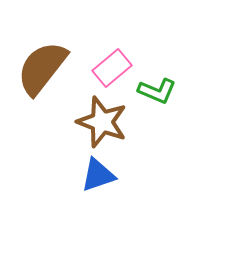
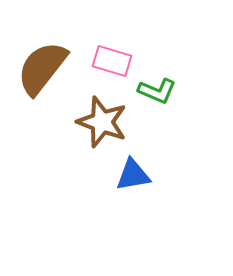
pink rectangle: moved 7 px up; rotated 57 degrees clockwise
blue triangle: moved 35 px right; rotated 9 degrees clockwise
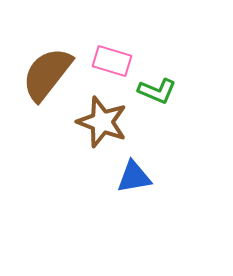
brown semicircle: moved 5 px right, 6 px down
blue triangle: moved 1 px right, 2 px down
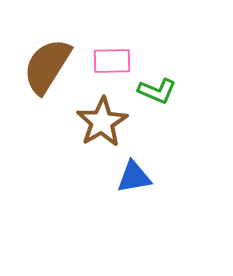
pink rectangle: rotated 18 degrees counterclockwise
brown semicircle: moved 8 px up; rotated 6 degrees counterclockwise
brown star: rotated 21 degrees clockwise
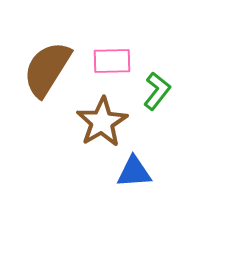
brown semicircle: moved 3 px down
green L-shape: rotated 75 degrees counterclockwise
blue triangle: moved 5 px up; rotated 6 degrees clockwise
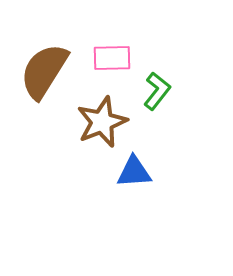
pink rectangle: moved 3 px up
brown semicircle: moved 3 px left, 2 px down
brown star: rotated 9 degrees clockwise
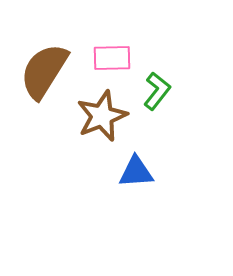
brown star: moved 6 px up
blue triangle: moved 2 px right
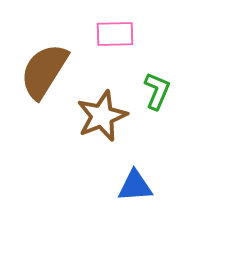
pink rectangle: moved 3 px right, 24 px up
green L-shape: rotated 15 degrees counterclockwise
blue triangle: moved 1 px left, 14 px down
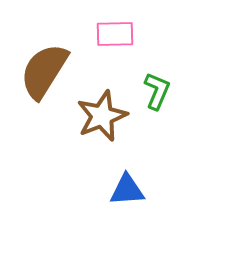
blue triangle: moved 8 px left, 4 px down
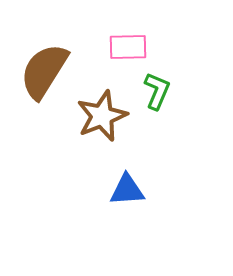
pink rectangle: moved 13 px right, 13 px down
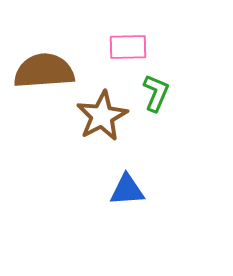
brown semicircle: rotated 54 degrees clockwise
green L-shape: moved 1 px left, 2 px down
brown star: rotated 6 degrees counterclockwise
